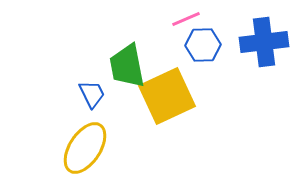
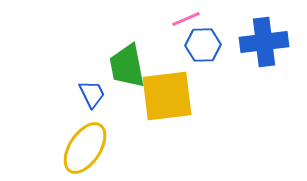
yellow square: rotated 18 degrees clockwise
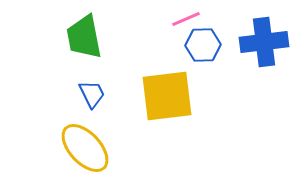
green trapezoid: moved 43 px left, 29 px up
yellow ellipse: rotated 76 degrees counterclockwise
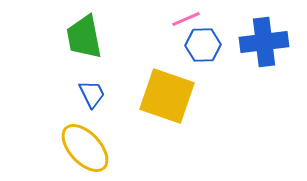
yellow square: rotated 26 degrees clockwise
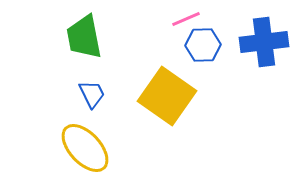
yellow square: rotated 16 degrees clockwise
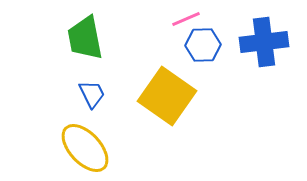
green trapezoid: moved 1 px right, 1 px down
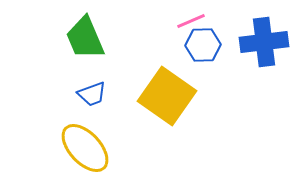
pink line: moved 5 px right, 2 px down
green trapezoid: rotated 12 degrees counterclockwise
blue trapezoid: rotated 96 degrees clockwise
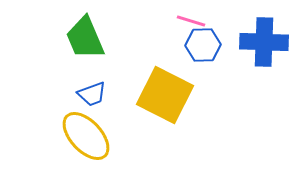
pink line: rotated 40 degrees clockwise
blue cross: rotated 9 degrees clockwise
yellow square: moved 2 px left, 1 px up; rotated 8 degrees counterclockwise
yellow ellipse: moved 1 px right, 12 px up
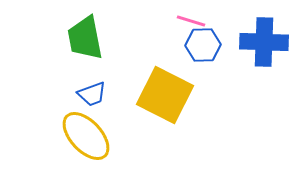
green trapezoid: rotated 12 degrees clockwise
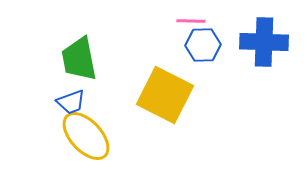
pink line: rotated 16 degrees counterclockwise
green trapezoid: moved 6 px left, 21 px down
blue trapezoid: moved 21 px left, 8 px down
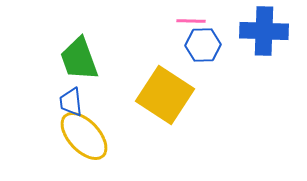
blue cross: moved 11 px up
green trapezoid: rotated 9 degrees counterclockwise
yellow square: rotated 6 degrees clockwise
blue trapezoid: rotated 104 degrees clockwise
yellow ellipse: moved 2 px left
